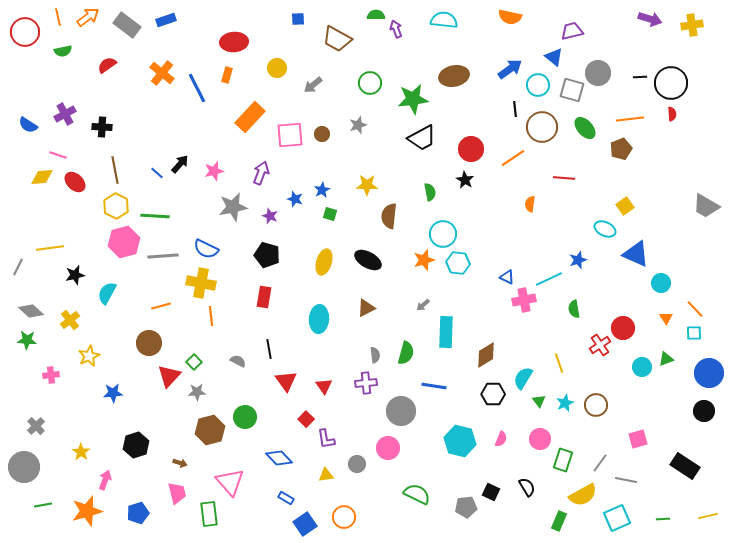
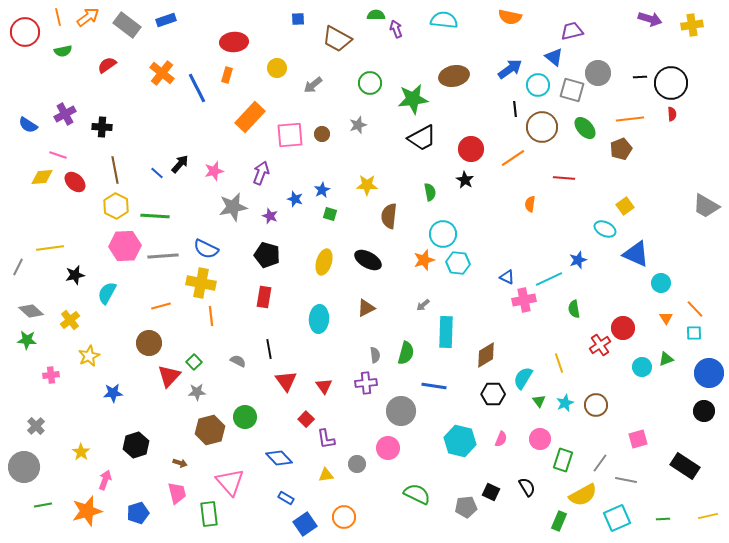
pink hexagon at (124, 242): moved 1 px right, 4 px down; rotated 12 degrees clockwise
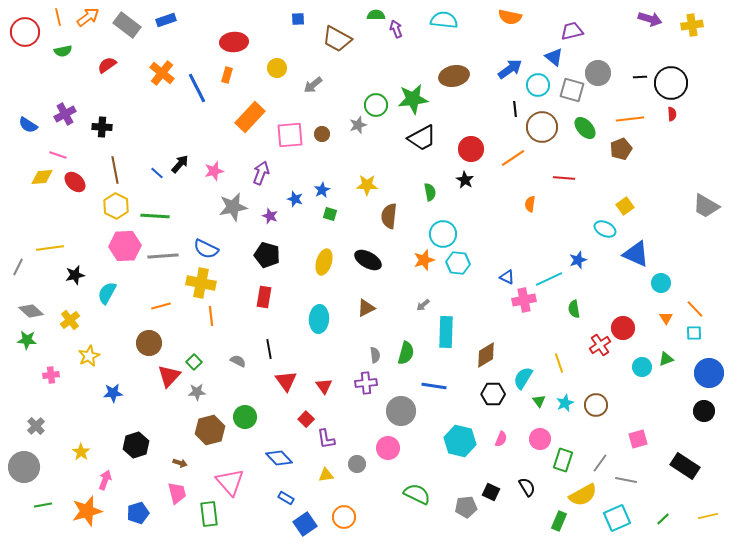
green circle at (370, 83): moved 6 px right, 22 px down
green line at (663, 519): rotated 40 degrees counterclockwise
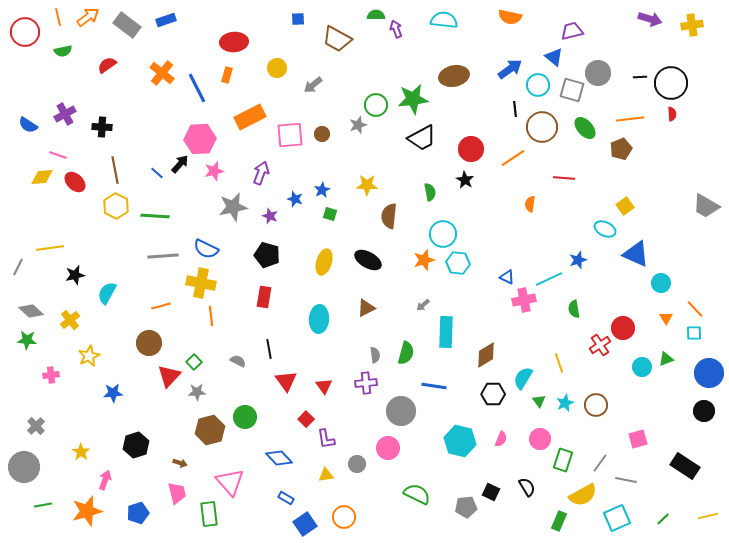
orange rectangle at (250, 117): rotated 20 degrees clockwise
pink hexagon at (125, 246): moved 75 px right, 107 px up
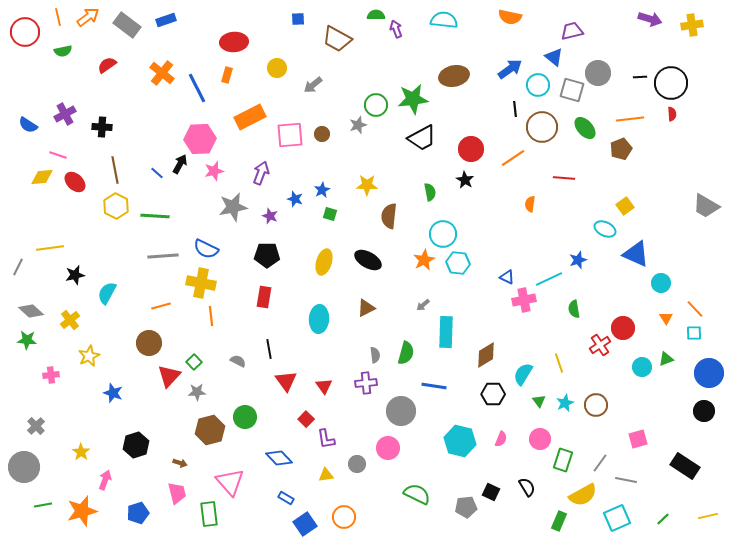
black arrow at (180, 164): rotated 12 degrees counterclockwise
black pentagon at (267, 255): rotated 15 degrees counterclockwise
orange star at (424, 260): rotated 10 degrees counterclockwise
cyan semicircle at (523, 378): moved 4 px up
blue star at (113, 393): rotated 24 degrees clockwise
orange star at (87, 511): moved 5 px left
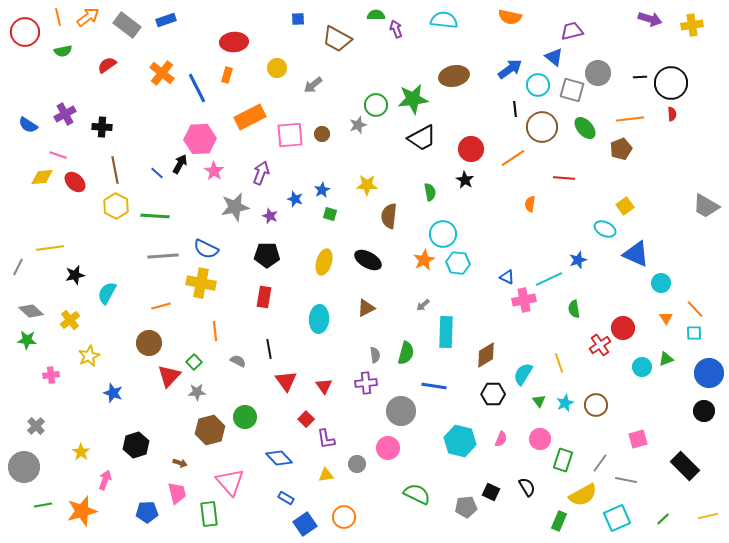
pink star at (214, 171): rotated 24 degrees counterclockwise
gray star at (233, 207): moved 2 px right
orange line at (211, 316): moved 4 px right, 15 px down
black rectangle at (685, 466): rotated 12 degrees clockwise
blue pentagon at (138, 513): moved 9 px right, 1 px up; rotated 15 degrees clockwise
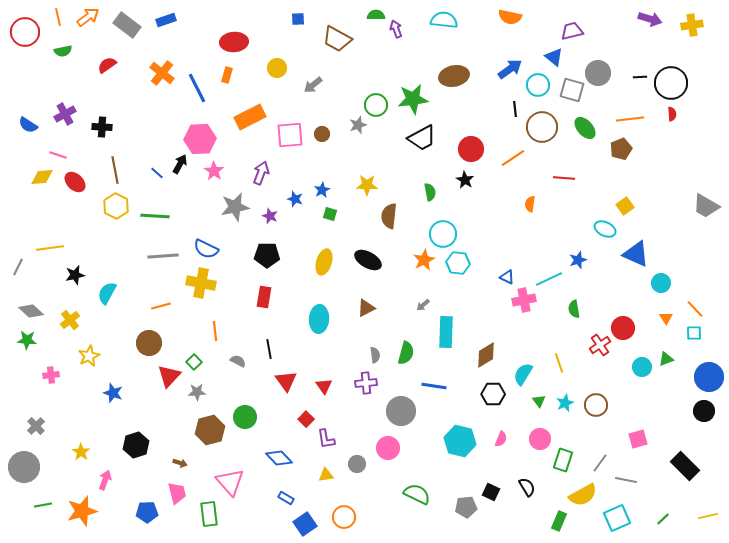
blue circle at (709, 373): moved 4 px down
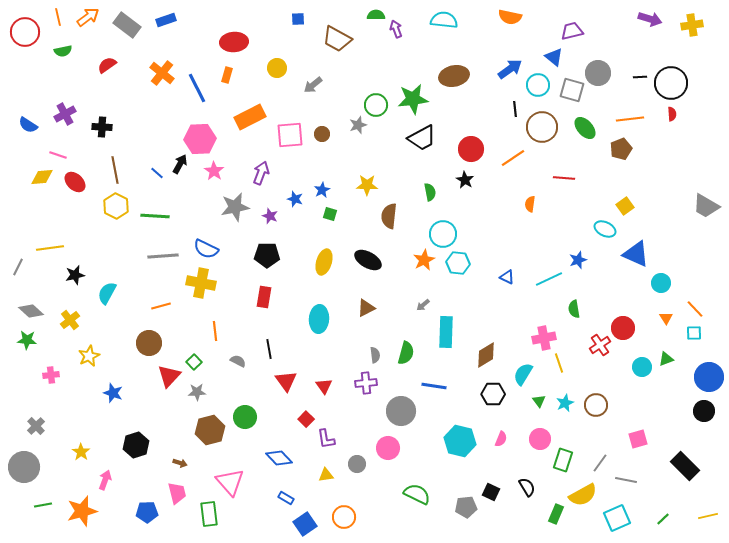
pink cross at (524, 300): moved 20 px right, 38 px down
green rectangle at (559, 521): moved 3 px left, 7 px up
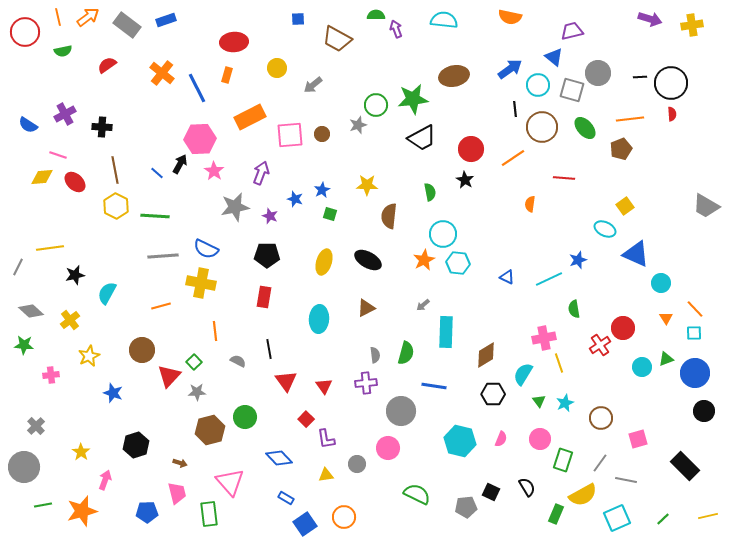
green star at (27, 340): moved 3 px left, 5 px down
brown circle at (149, 343): moved 7 px left, 7 px down
blue circle at (709, 377): moved 14 px left, 4 px up
brown circle at (596, 405): moved 5 px right, 13 px down
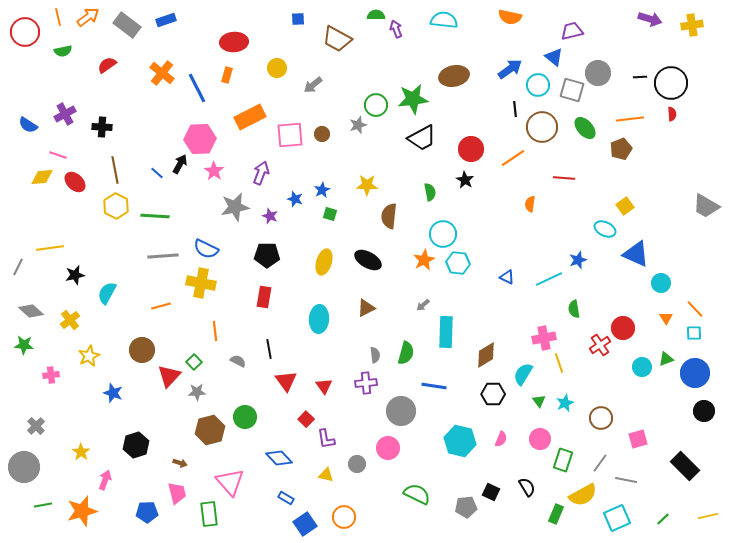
yellow triangle at (326, 475): rotated 21 degrees clockwise
